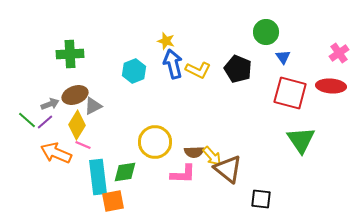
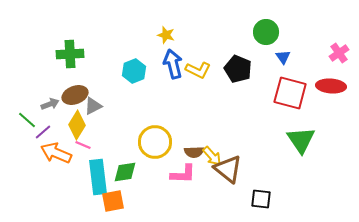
yellow star: moved 6 px up
purple line: moved 2 px left, 10 px down
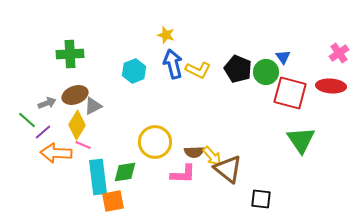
green circle: moved 40 px down
gray arrow: moved 3 px left, 1 px up
orange arrow: rotated 20 degrees counterclockwise
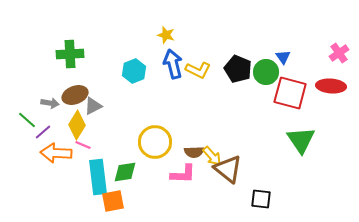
gray arrow: moved 3 px right; rotated 30 degrees clockwise
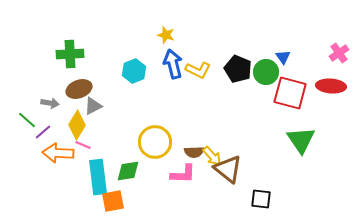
brown ellipse: moved 4 px right, 6 px up
orange arrow: moved 2 px right
green diamond: moved 3 px right, 1 px up
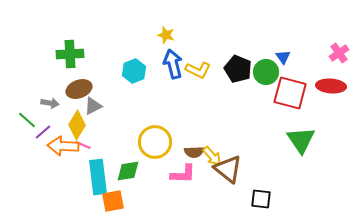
orange arrow: moved 5 px right, 7 px up
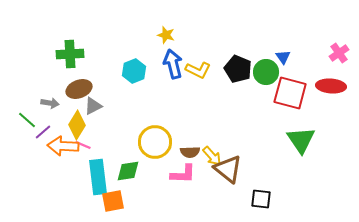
brown semicircle: moved 4 px left
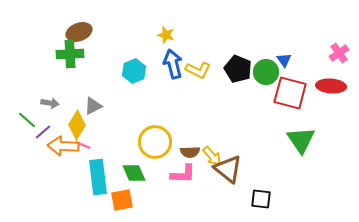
blue triangle: moved 1 px right, 3 px down
brown ellipse: moved 57 px up
green diamond: moved 6 px right, 2 px down; rotated 75 degrees clockwise
orange square: moved 9 px right, 1 px up
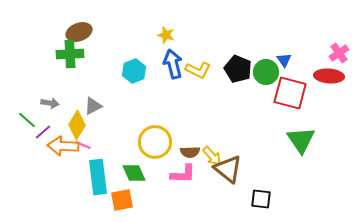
red ellipse: moved 2 px left, 10 px up
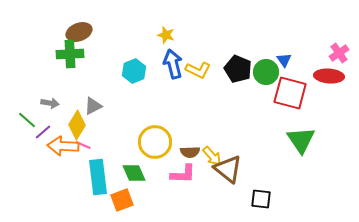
orange square: rotated 10 degrees counterclockwise
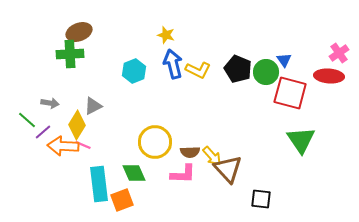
brown triangle: rotated 8 degrees clockwise
cyan rectangle: moved 1 px right, 7 px down
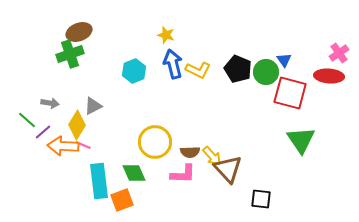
green cross: rotated 16 degrees counterclockwise
cyan rectangle: moved 3 px up
